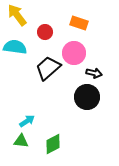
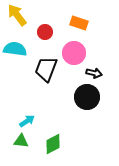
cyan semicircle: moved 2 px down
black trapezoid: moved 2 px left, 1 px down; rotated 28 degrees counterclockwise
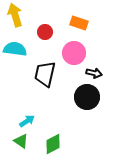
yellow arrow: moved 2 px left; rotated 20 degrees clockwise
black trapezoid: moved 1 px left, 5 px down; rotated 8 degrees counterclockwise
green triangle: rotated 28 degrees clockwise
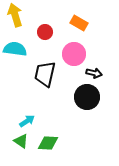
orange rectangle: rotated 12 degrees clockwise
pink circle: moved 1 px down
green diamond: moved 5 px left, 1 px up; rotated 30 degrees clockwise
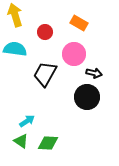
black trapezoid: rotated 16 degrees clockwise
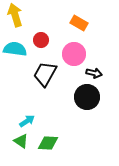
red circle: moved 4 px left, 8 px down
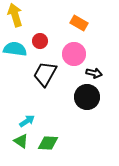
red circle: moved 1 px left, 1 px down
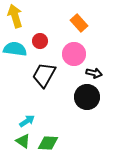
yellow arrow: moved 1 px down
orange rectangle: rotated 18 degrees clockwise
black trapezoid: moved 1 px left, 1 px down
green triangle: moved 2 px right
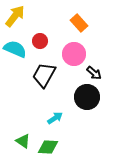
yellow arrow: rotated 55 degrees clockwise
cyan semicircle: rotated 15 degrees clockwise
black arrow: rotated 28 degrees clockwise
cyan arrow: moved 28 px right, 3 px up
green diamond: moved 4 px down
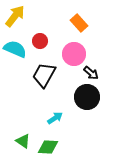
black arrow: moved 3 px left
